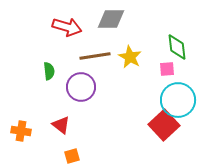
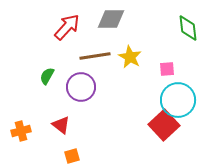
red arrow: rotated 64 degrees counterclockwise
green diamond: moved 11 px right, 19 px up
green semicircle: moved 2 px left, 5 px down; rotated 144 degrees counterclockwise
orange cross: rotated 24 degrees counterclockwise
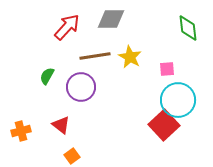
orange square: rotated 21 degrees counterclockwise
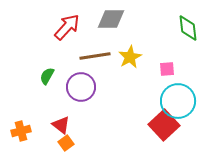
yellow star: rotated 15 degrees clockwise
cyan circle: moved 1 px down
orange square: moved 6 px left, 13 px up
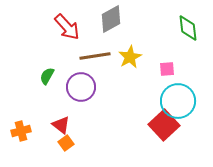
gray diamond: rotated 28 degrees counterclockwise
red arrow: rotated 96 degrees clockwise
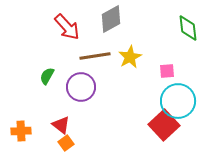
pink square: moved 2 px down
orange cross: rotated 12 degrees clockwise
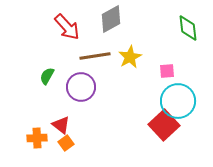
orange cross: moved 16 px right, 7 px down
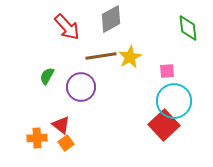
brown line: moved 6 px right
cyan circle: moved 4 px left
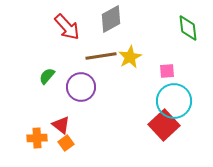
green semicircle: rotated 12 degrees clockwise
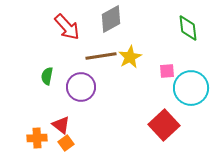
green semicircle: rotated 30 degrees counterclockwise
cyan circle: moved 17 px right, 13 px up
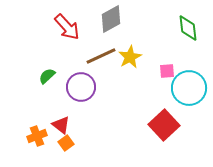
brown line: rotated 16 degrees counterclockwise
green semicircle: rotated 36 degrees clockwise
cyan circle: moved 2 px left
orange cross: moved 2 px up; rotated 18 degrees counterclockwise
